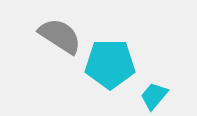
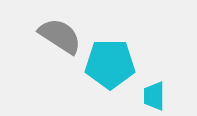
cyan trapezoid: rotated 40 degrees counterclockwise
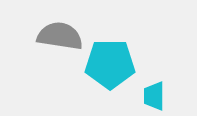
gray semicircle: rotated 24 degrees counterclockwise
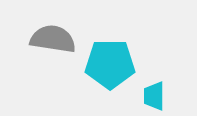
gray semicircle: moved 7 px left, 3 px down
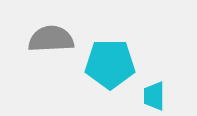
gray semicircle: moved 2 px left; rotated 12 degrees counterclockwise
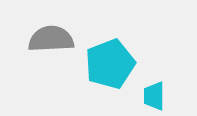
cyan pentagon: rotated 21 degrees counterclockwise
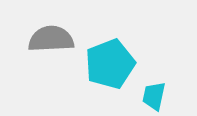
cyan trapezoid: rotated 12 degrees clockwise
